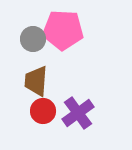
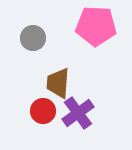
pink pentagon: moved 33 px right, 4 px up
gray circle: moved 1 px up
brown trapezoid: moved 22 px right, 2 px down
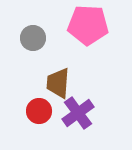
pink pentagon: moved 8 px left, 1 px up
red circle: moved 4 px left
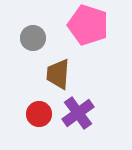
pink pentagon: rotated 15 degrees clockwise
brown trapezoid: moved 9 px up
red circle: moved 3 px down
